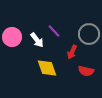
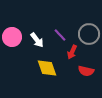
purple line: moved 6 px right, 4 px down
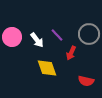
purple line: moved 3 px left
red arrow: moved 1 px left, 1 px down
red semicircle: moved 10 px down
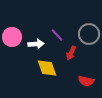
white arrow: moved 1 px left, 4 px down; rotated 56 degrees counterclockwise
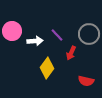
pink circle: moved 6 px up
white arrow: moved 1 px left, 3 px up
yellow diamond: rotated 55 degrees clockwise
